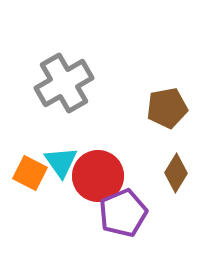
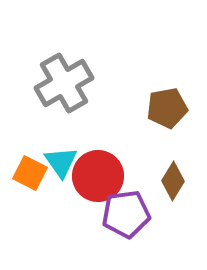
brown diamond: moved 3 px left, 8 px down
purple pentagon: moved 3 px right, 1 px down; rotated 15 degrees clockwise
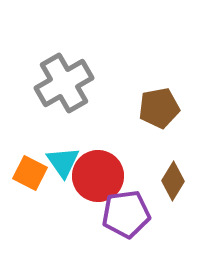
brown pentagon: moved 8 px left
cyan triangle: moved 2 px right
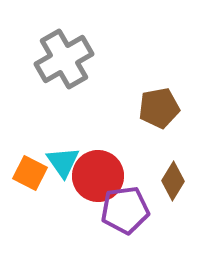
gray cross: moved 24 px up
purple pentagon: moved 1 px left, 4 px up
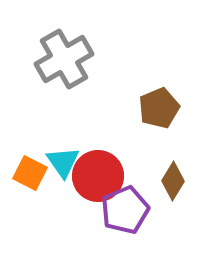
brown pentagon: rotated 12 degrees counterclockwise
purple pentagon: rotated 15 degrees counterclockwise
